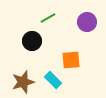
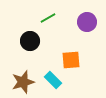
black circle: moved 2 px left
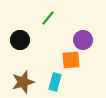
green line: rotated 21 degrees counterclockwise
purple circle: moved 4 px left, 18 px down
black circle: moved 10 px left, 1 px up
cyan rectangle: moved 2 px right, 2 px down; rotated 60 degrees clockwise
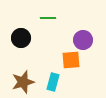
green line: rotated 49 degrees clockwise
black circle: moved 1 px right, 2 px up
cyan rectangle: moved 2 px left
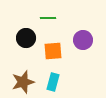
black circle: moved 5 px right
orange square: moved 18 px left, 9 px up
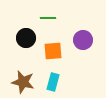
brown star: rotated 30 degrees clockwise
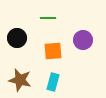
black circle: moved 9 px left
brown star: moved 3 px left, 2 px up
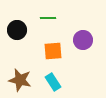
black circle: moved 8 px up
cyan rectangle: rotated 48 degrees counterclockwise
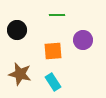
green line: moved 9 px right, 3 px up
brown star: moved 6 px up
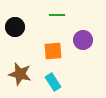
black circle: moved 2 px left, 3 px up
